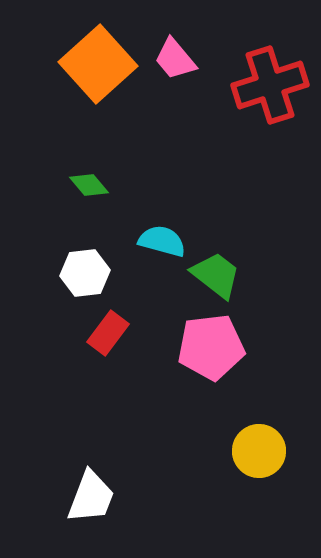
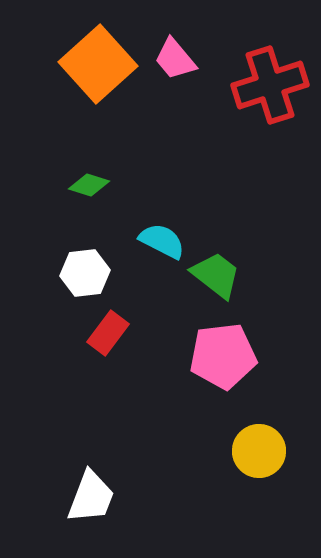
green diamond: rotated 33 degrees counterclockwise
cyan semicircle: rotated 12 degrees clockwise
pink pentagon: moved 12 px right, 9 px down
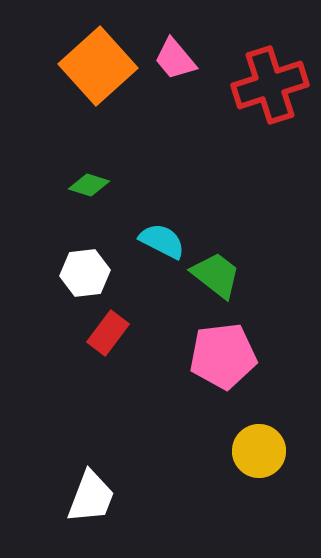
orange square: moved 2 px down
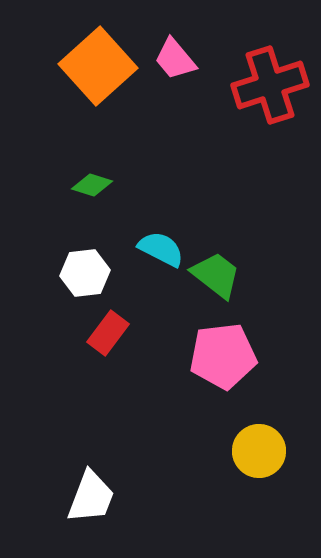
green diamond: moved 3 px right
cyan semicircle: moved 1 px left, 8 px down
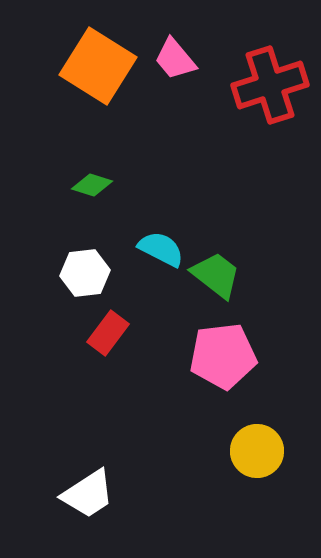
orange square: rotated 16 degrees counterclockwise
yellow circle: moved 2 px left
white trapezoid: moved 3 px left, 3 px up; rotated 36 degrees clockwise
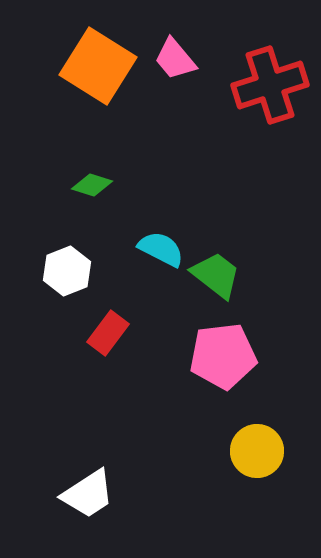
white hexagon: moved 18 px left, 2 px up; rotated 15 degrees counterclockwise
